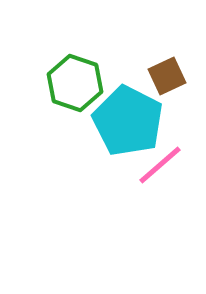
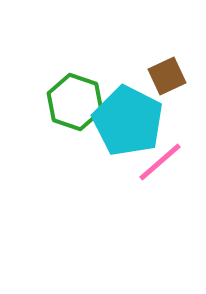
green hexagon: moved 19 px down
pink line: moved 3 px up
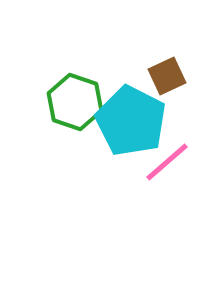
cyan pentagon: moved 3 px right
pink line: moved 7 px right
